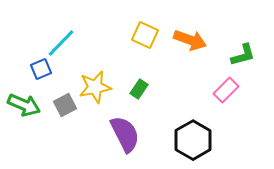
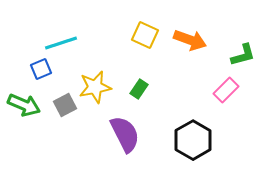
cyan line: rotated 28 degrees clockwise
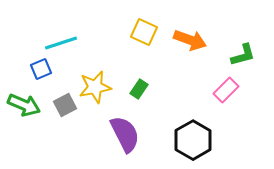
yellow square: moved 1 px left, 3 px up
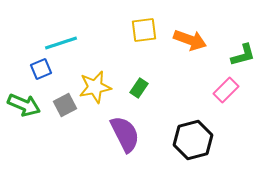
yellow square: moved 2 px up; rotated 32 degrees counterclockwise
green rectangle: moved 1 px up
black hexagon: rotated 15 degrees clockwise
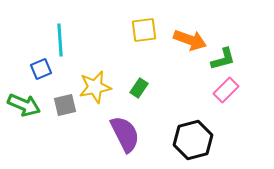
cyan line: moved 1 px left, 3 px up; rotated 76 degrees counterclockwise
green L-shape: moved 20 px left, 4 px down
gray square: rotated 15 degrees clockwise
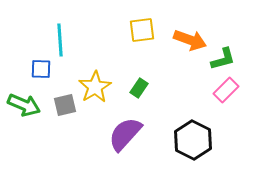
yellow square: moved 2 px left
blue square: rotated 25 degrees clockwise
yellow star: rotated 20 degrees counterclockwise
purple semicircle: rotated 111 degrees counterclockwise
black hexagon: rotated 18 degrees counterclockwise
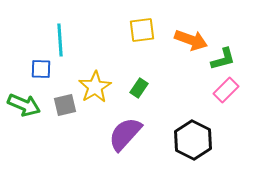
orange arrow: moved 1 px right
